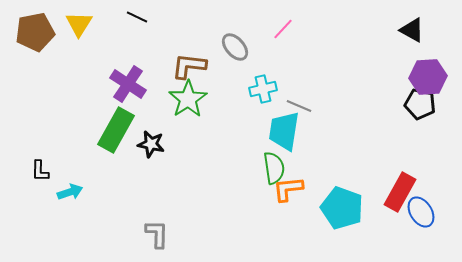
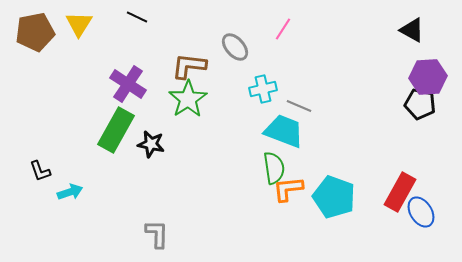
pink line: rotated 10 degrees counterclockwise
cyan trapezoid: rotated 102 degrees clockwise
black L-shape: rotated 20 degrees counterclockwise
cyan pentagon: moved 8 px left, 11 px up
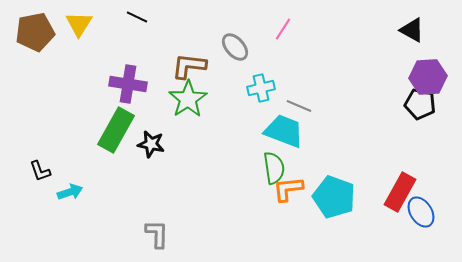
purple cross: rotated 24 degrees counterclockwise
cyan cross: moved 2 px left, 1 px up
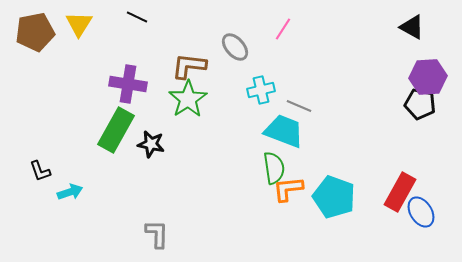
black triangle: moved 3 px up
cyan cross: moved 2 px down
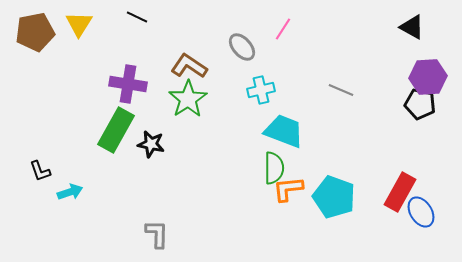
gray ellipse: moved 7 px right
brown L-shape: rotated 27 degrees clockwise
gray line: moved 42 px right, 16 px up
green semicircle: rotated 8 degrees clockwise
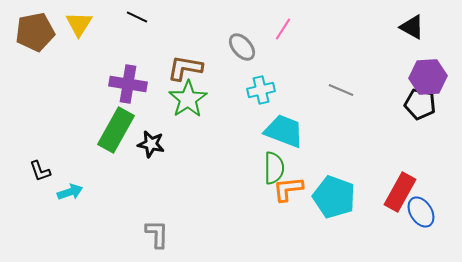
brown L-shape: moved 4 px left, 2 px down; rotated 24 degrees counterclockwise
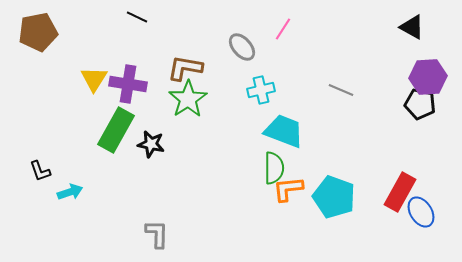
yellow triangle: moved 15 px right, 55 px down
brown pentagon: moved 3 px right
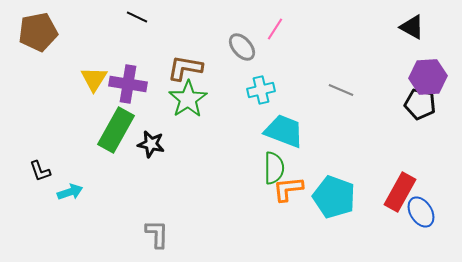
pink line: moved 8 px left
